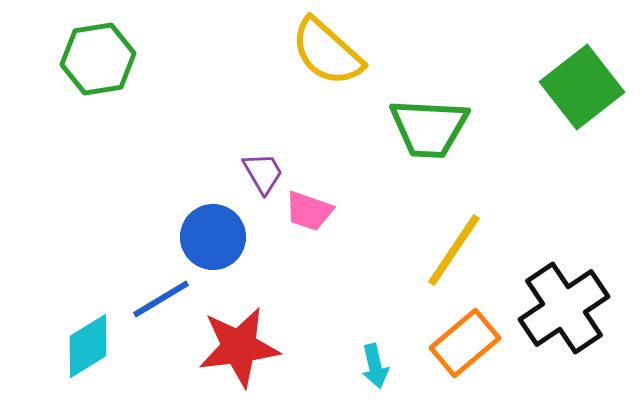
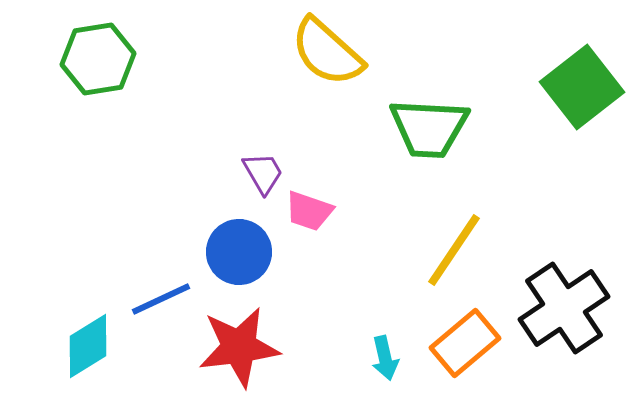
blue circle: moved 26 px right, 15 px down
blue line: rotated 6 degrees clockwise
cyan arrow: moved 10 px right, 8 px up
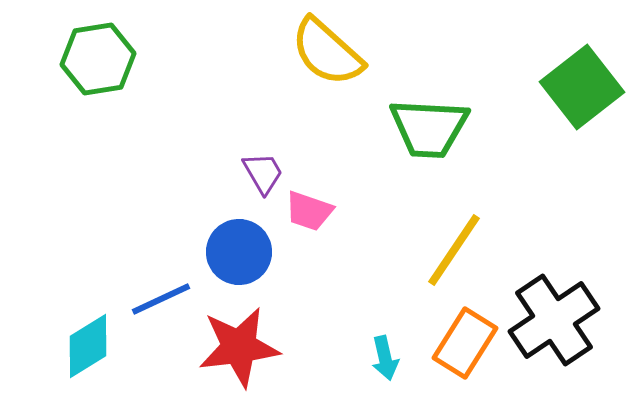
black cross: moved 10 px left, 12 px down
orange rectangle: rotated 18 degrees counterclockwise
